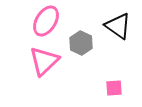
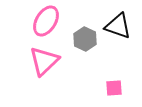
black triangle: rotated 16 degrees counterclockwise
gray hexagon: moved 4 px right, 4 px up
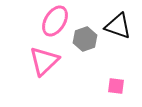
pink ellipse: moved 9 px right
gray hexagon: rotated 15 degrees clockwise
pink square: moved 2 px right, 2 px up; rotated 12 degrees clockwise
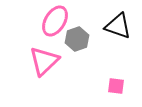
gray hexagon: moved 8 px left
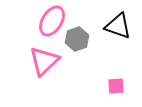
pink ellipse: moved 3 px left
pink square: rotated 12 degrees counterclockwise
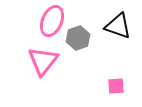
pink ellipse: rotated 8 degrees counterclockwise
gray hexagon: moved 1 px right, 1 px up
pink triangle: moved 1 px left; rotated 8 degrees counterclockwise
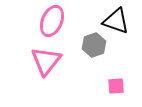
black triangle: moved 2 px left, 5 px up
gray hexagon: moved 16 px right, 7 px down
pink triangle: moved 3 px right
